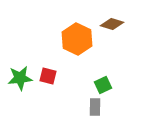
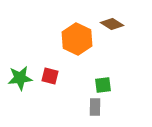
brown diamond: rotated 15 degrees clockwise
red square: moved 2 px right
green square: rotated 18 degrees clockwise
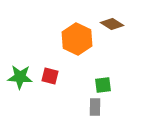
green star: moved 1 px up; rotated 10 degrees clockwise
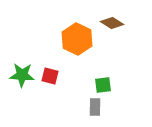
brown diamond: moved 1 px up
green star: moved 2 px right, 2 px up
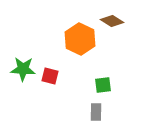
brown diamond: moved 2 px up
orange hexagon: moved 3 px right
green star: moved 1 px right, 6 px up
gray rectangle: moved 1 px right, 5 px down
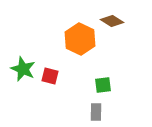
green star: rotated 20 degrees clockwise
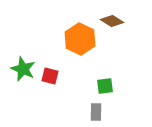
green square: moved 2 px right, 1 px down
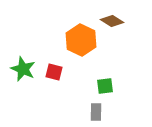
orange hexagon: moved 1 px right, 1 px down
red square: moved 4 px right, 4 px up
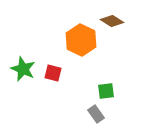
red square: moved 1 px left, 1 px down
green square: moved 1 px right, 5 px down
gray rectangle: moved 2 px down; rotated 36 degrees counterclockwise
